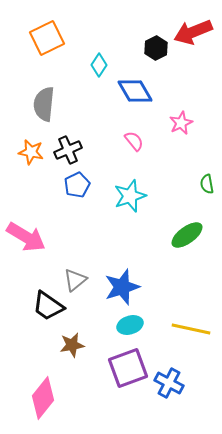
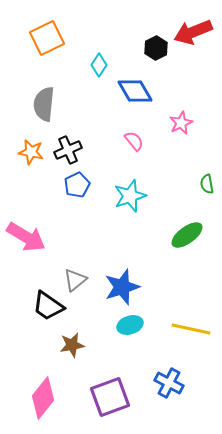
purple square: moved 18 px left, 29 px down
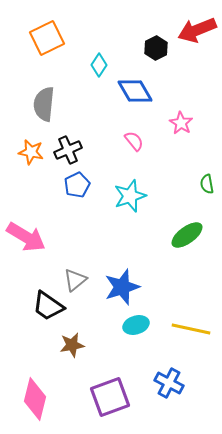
red arrow: moved 4 px right, 2 px up
pink star: rotated 15 degrees counterclockwise
cyan ellipse: moved 6 px right
pink diamond: moved 8 px left, 1 px down; rotated 24 degrees counterclockwise
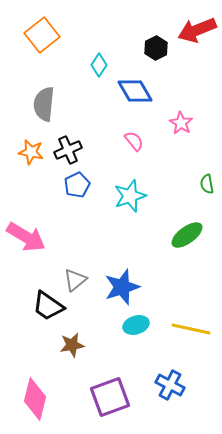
orange square: moved 5 px left, 3 px up; rotated 12 degrees counterclockwise
blue cross: moved 1 px right, 2 px down
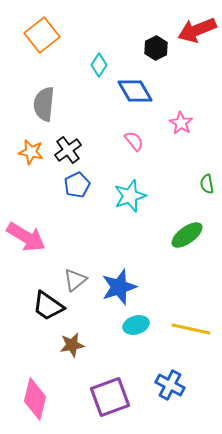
black cross: rotated 12 degrees counterclockwise
blue star: moved 3 px left
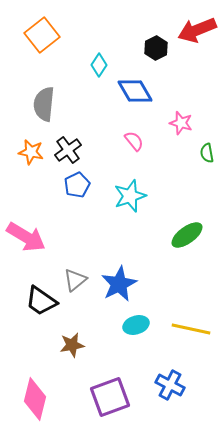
pink star: rotated 15 degrees counterclockwise
green semicircle: moved 31 px up
blue star: moved 3 px up; rotated 9 degrees counterclockwise
black trapezoid: moved 7 px left, 5 px up
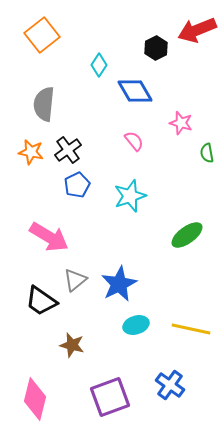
pink arrow: moved 23 px right
brown star: rotated 25 degrees clockwise
blue cross: rotated 8 degrees clockwise
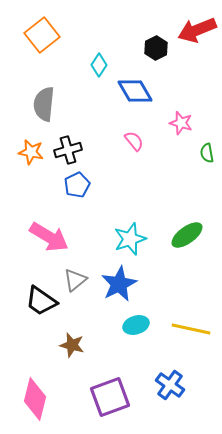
black cross: rotated 20 degrees clockwise
cyan star: moved 43 px down
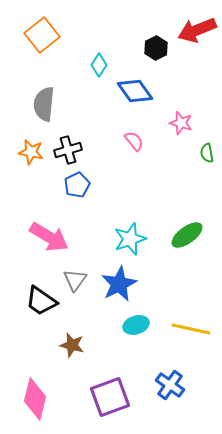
blue diamond: rotated 6 degrees counterclockwise
gray triangle: rotated 15 degrees counterclockwise
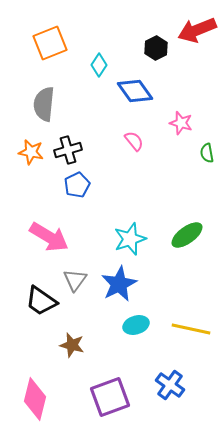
orange square: moved 8 px right, 8 px down; rotated 16 degrees clockwise
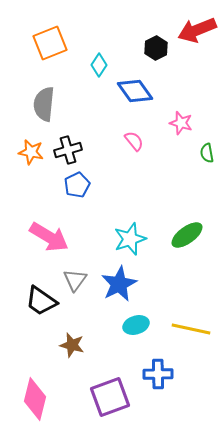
blue cross: moved 12 px left, 11 px up; rotated 36 degrees counterclockwise
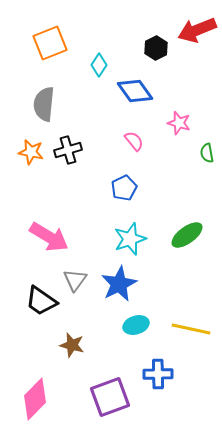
pink star: moved 2 px left
blue pentagon: moved 47 px right, 3 px down
pink diamond: rotated 30 degrees clockwise
